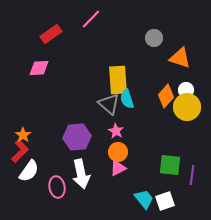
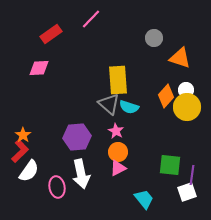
cyan semicircle: moved 2 px right, 8 px down; rotated 54 degrees counterclockwise
white square: moved 22 px right, 9 px up
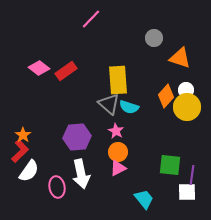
red rectangle: moved 15 px right, 37 px down
pink diamond: rotated 40 degrees clockwise
white square: rotated 18 degrees clockwise
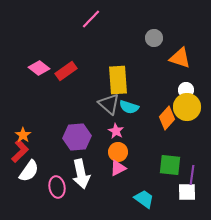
orange diamond: moved 1 px right, 22 px down
cyan trapezoid: rotated 15 degrees counterclockwise
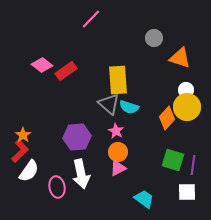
pink diamond: moved 3 px right, 3 px up
green square: moved 3 px right, 5 px up; rotated 10 degrees clockwise
purple line: moved 1 px right, 10 px up
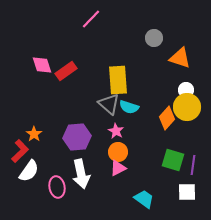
pink diamond: rotated 35 degrees clockwise
orange star: moved 11 px right, 1 px up
